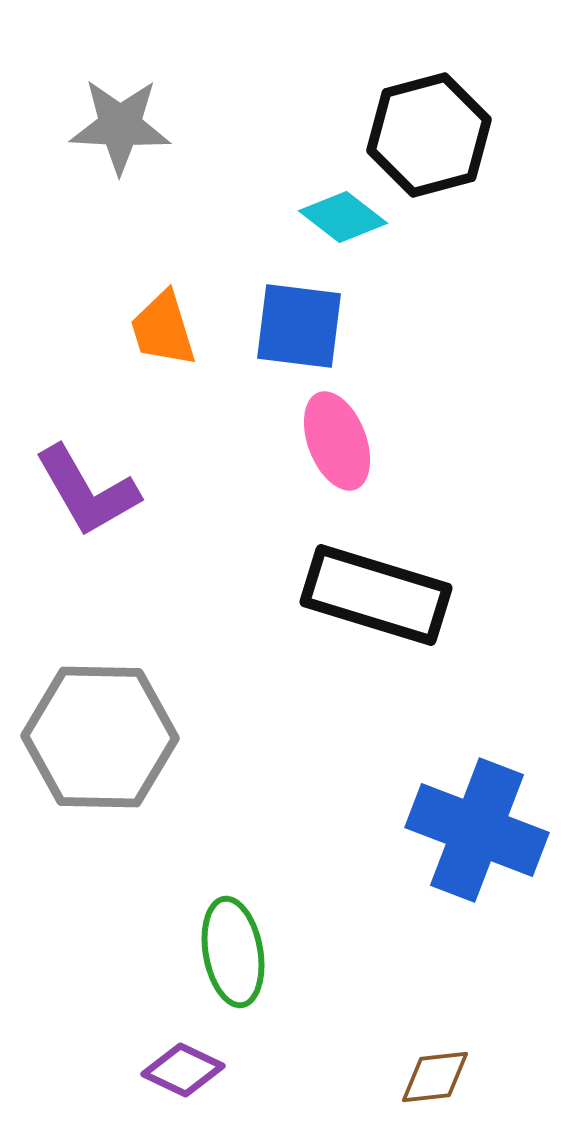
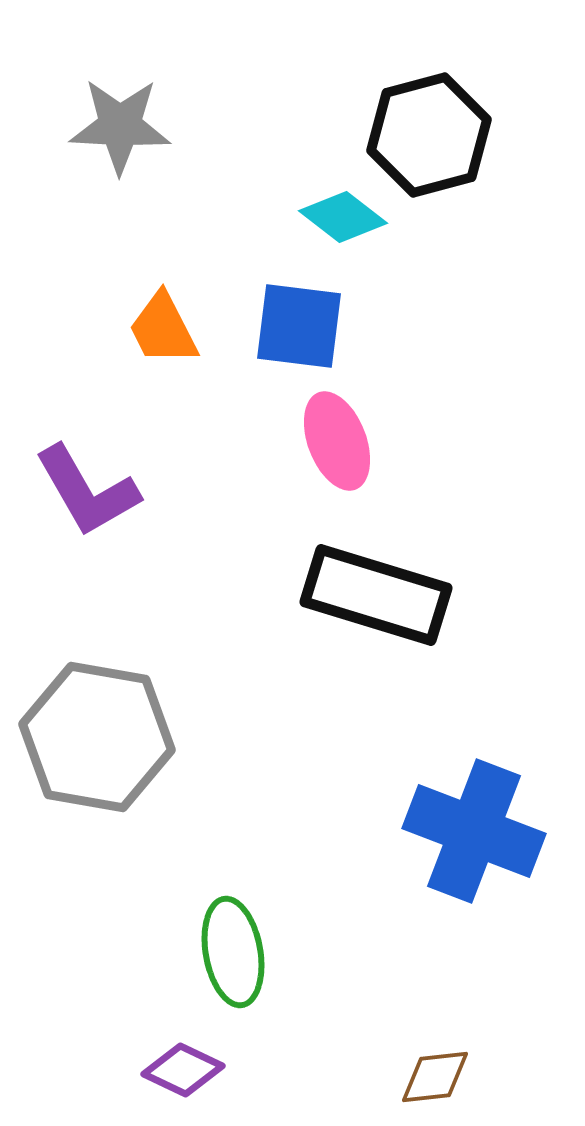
orange trapezoid: rotated 10 degrees counterclockwise
gray hexagon: moved 3 px left; rotated 9 degrees clockwise
blue cross: moved 3 px left, 1 px down
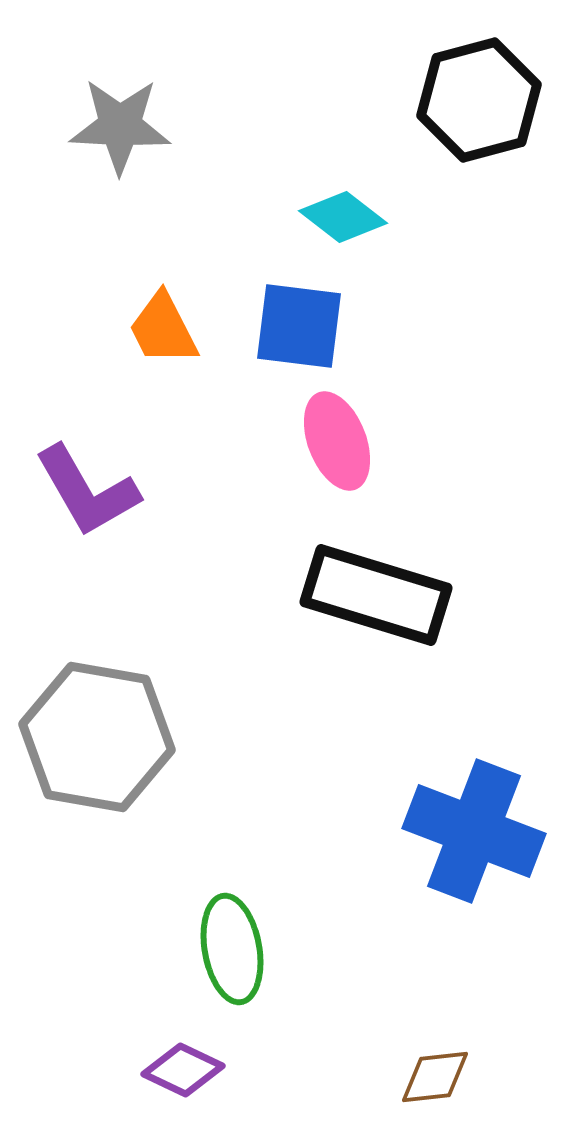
black hexagon: moved 50 px right, 35 px up
green ellipse: moved 1 px left, 3 px up
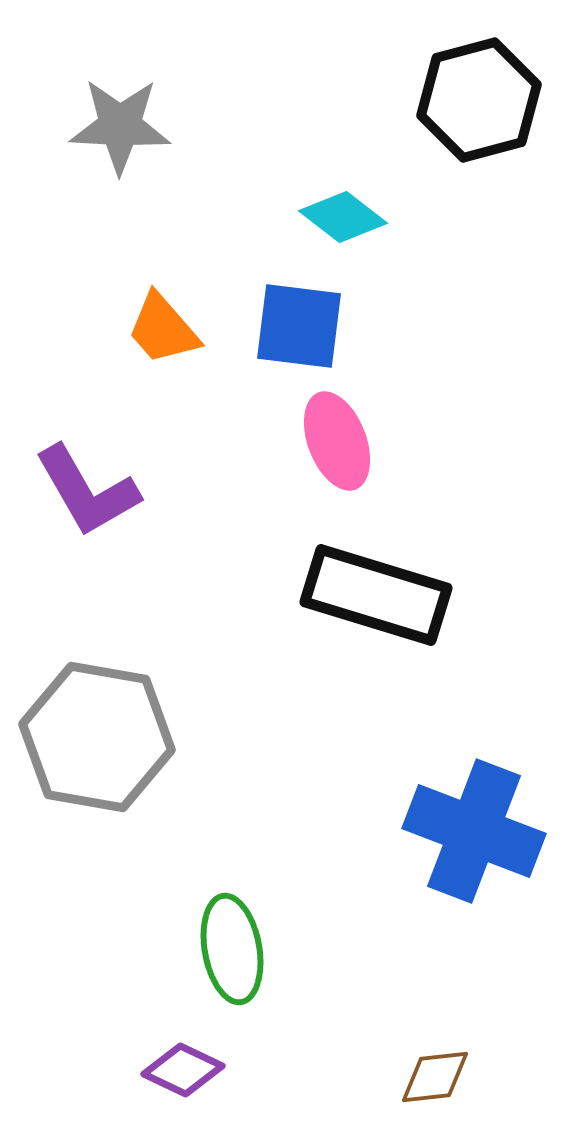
orange trapezoid: rotated 14 degrees counterclockwise
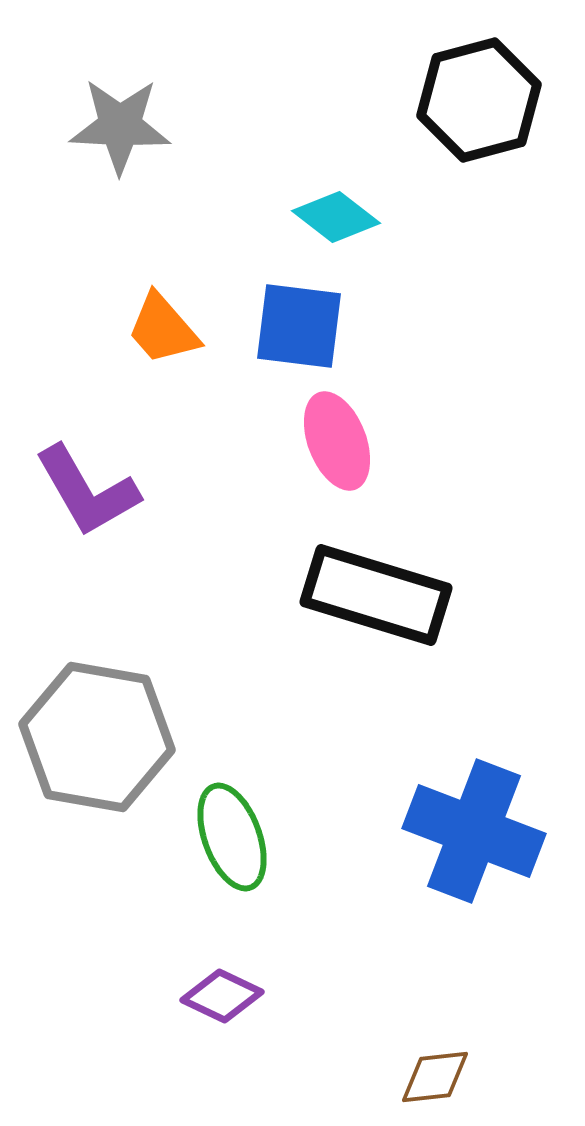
cyan diamond: moved 7 px left
green ellipse: moved 112 px up; rotated 10 degrees counterclockwise
purple diamond: moved 39 px right, 74 px up
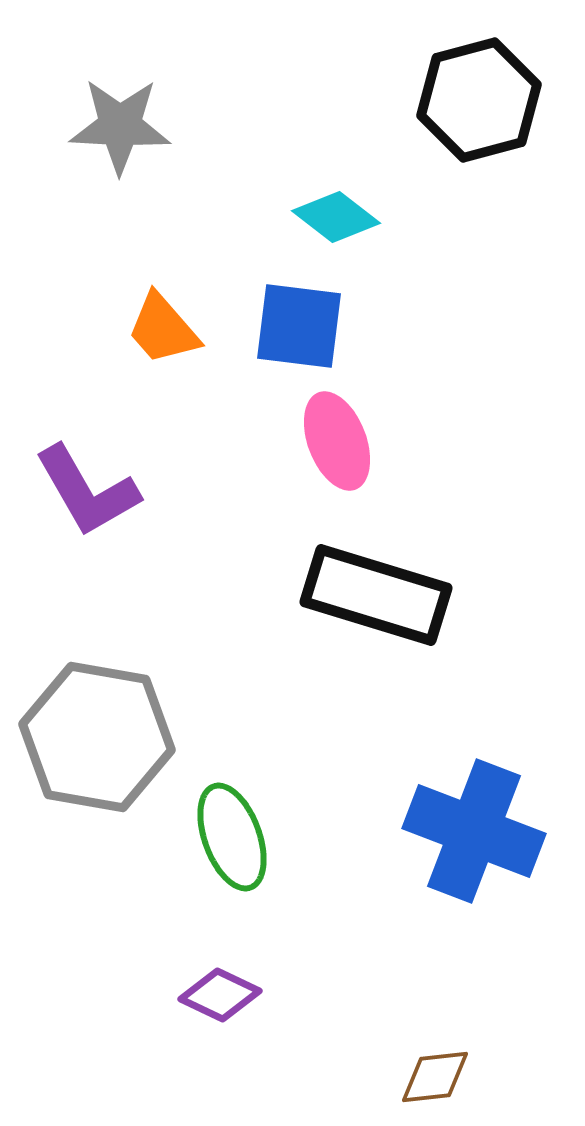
purple diamond: moved 2 px left, 1 px up
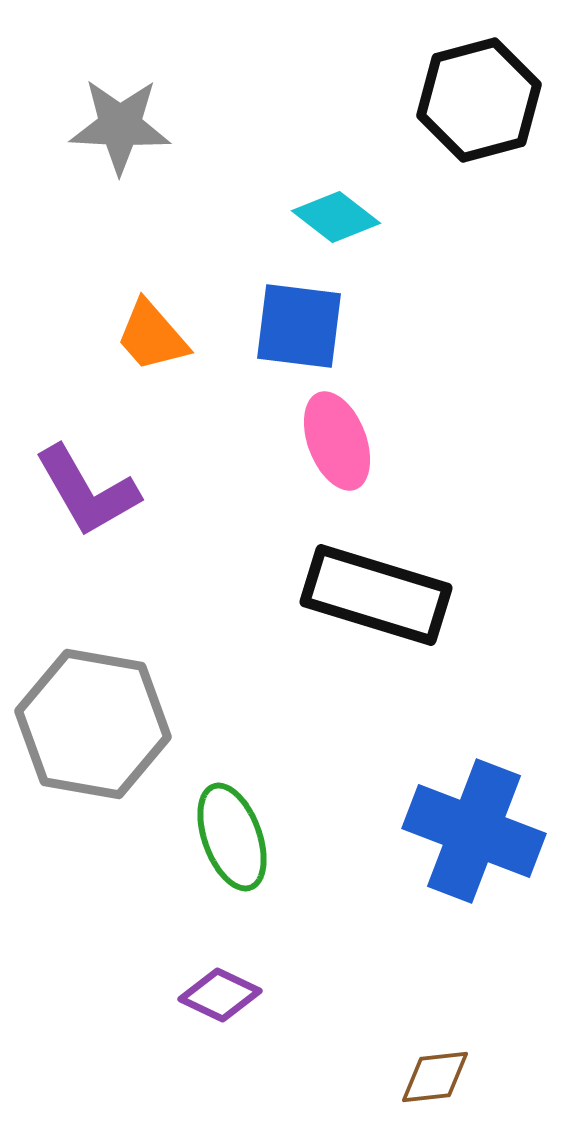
orange trapezoid: moved 11 px left, 7 px down
gray hexagon: moved 4 px left, 13 px up
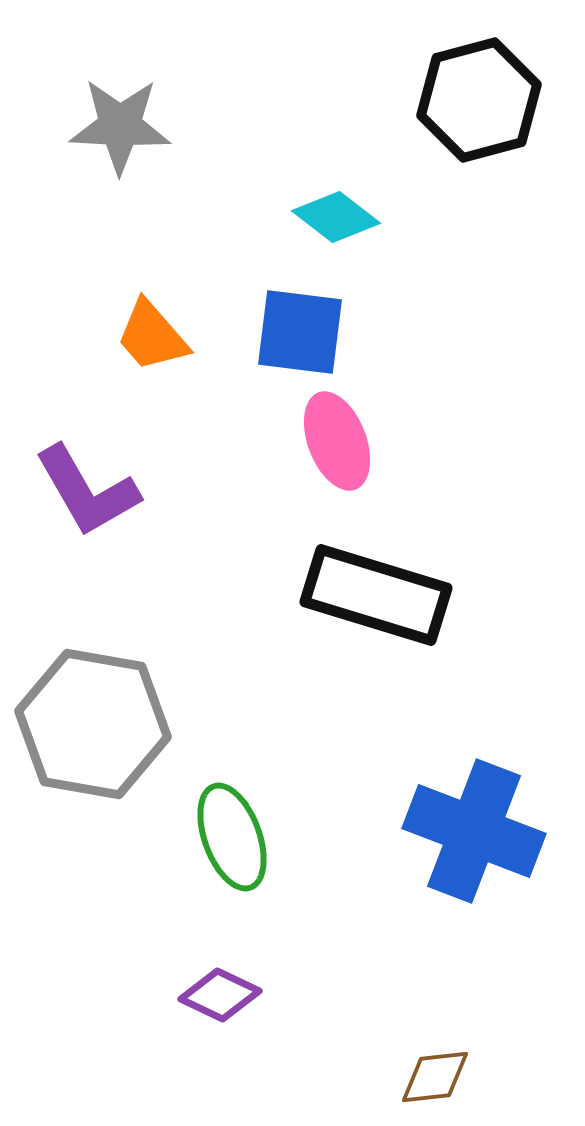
blue square: moved 1 px right, 6 px down
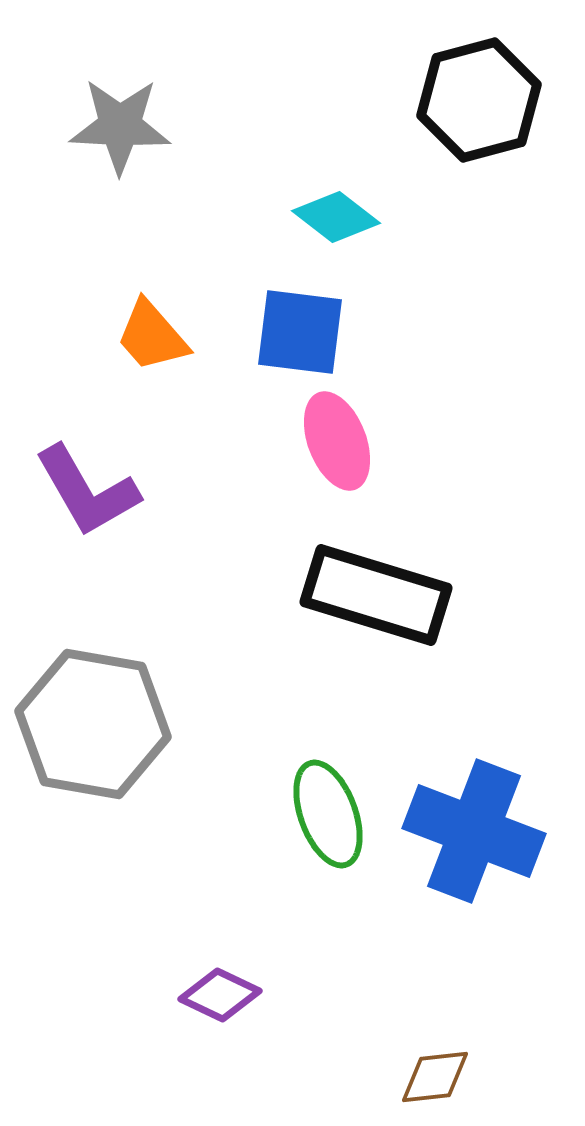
green ellipse: moved 96 px right, 23 px up
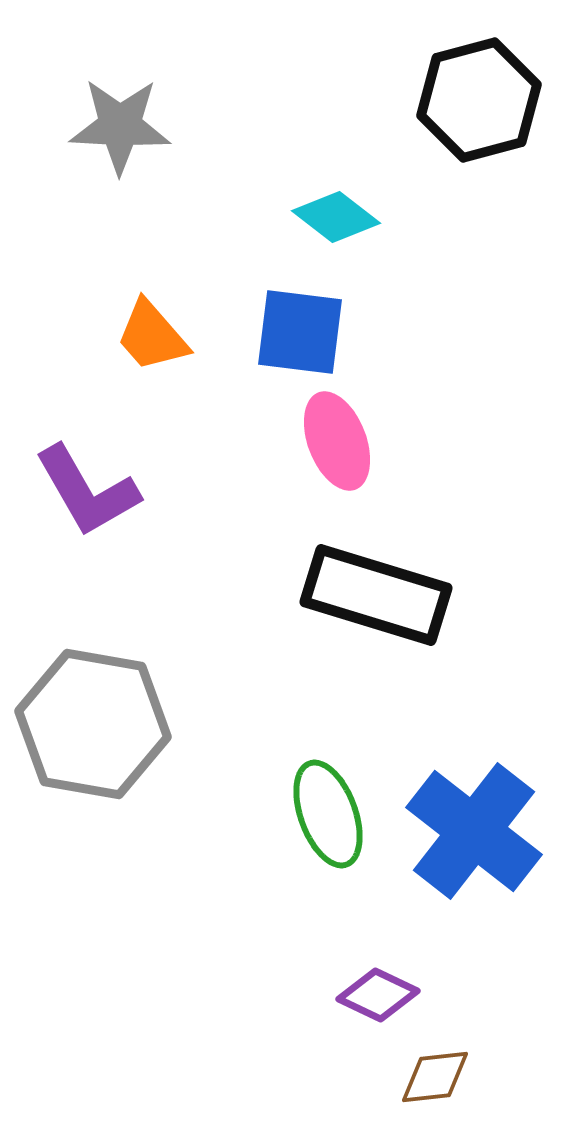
blue cross: rotated 17 degrees clockwise
purple diamond: moved 158 px right
